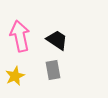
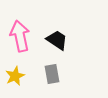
gray rectangle: moved 1 px left, 4 px down
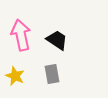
pink arrow: moved 1 px right, 1 px up
yellow star: rotated 24 degrees counterclockwise
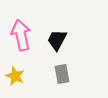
black trapezoid: rotated 95 degrees counterclockwise
gray rectangle: moved 10 px right
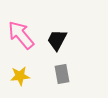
pink arrow: rotated 28 degrees counterclockwise
yellow star: moved 5 px right; rotated 30 degrees counterclockwise
